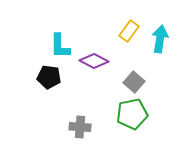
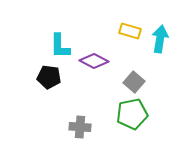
yellow rectangle: moved 1 px right; rotated 70 degrees clockwise
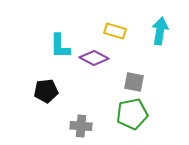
yellow rectangle: moved 15 px left
cyan arrow: moved 8 px up
purple diamond: moved 3 px up
black pentagon: moved 3 px left, 14 px down; rotated 15 degrees counterclockwise
gray square: rotated 30 degrees counterclockwise
gray cross: moved 1 px right, 1 px up
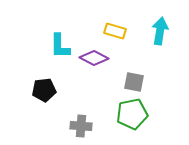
black pentagon: moved 2 px left, 1 px up
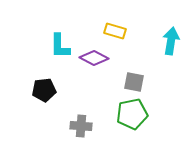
cyan arrow: moved 11 px right, 10 px down
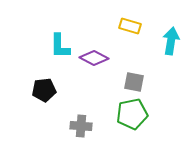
yellow rectangle: moved 15 px right, 5 px up
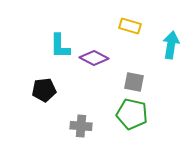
cyan arrow: moved 4 px down
green pentagon: rotated 24 degrees clockwise
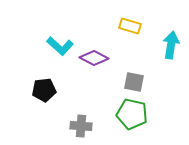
cyan L-shape: rotated 48 degrees counterclockwise
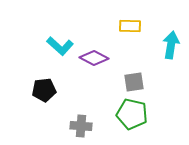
yellow rectangle: rotated 15 degrees counterclockwise
gray square: rotated 20 degrees counterclockwise
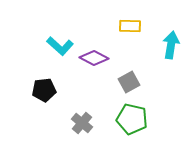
gray square: moved 5 px left; rotated 20 degrees counterclockwise
green pentagon: moved 5 px down
gray cross: moved 1 px right, 3 px up; rotated 35 degrees clockwise
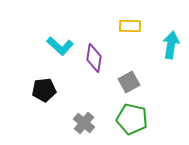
purple diamond: rotated 72 degrees clockwise
gray cross: moved 2 px right
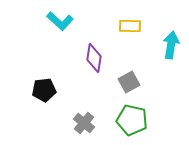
cyan L-shape: moved 25 px up
green pentagon: moved 1 px down
